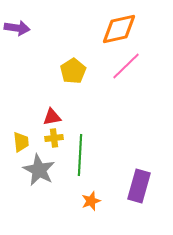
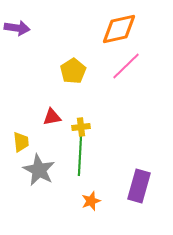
yellow cross: moved 27 px right, 11 px up
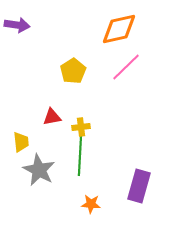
purple arrow: moved 3 px up
pink line: moved 1 px down
orange star: moved 3 px down; rotated 24 degrees clockwise
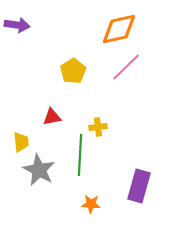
yellow cross: moved 17 px right
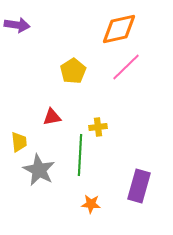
yellow trapezoid: moved 2 px left
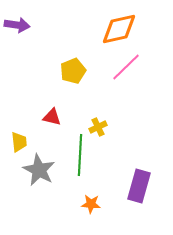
yellow pentagon: rotated 10 degrees clockwise
red triangle: rotated 24 degrees clockwise
yellow cross: rotated 18 degrees counterclockwise
